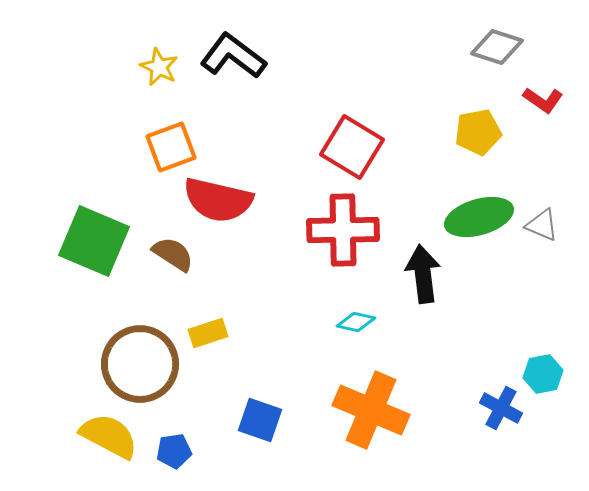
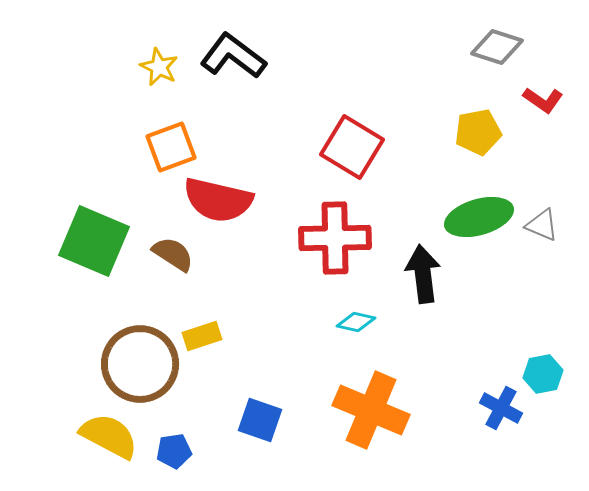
red cross: moved 8 px left, 8 px down
yellow rectangle: moved 6 px left, 3 px down
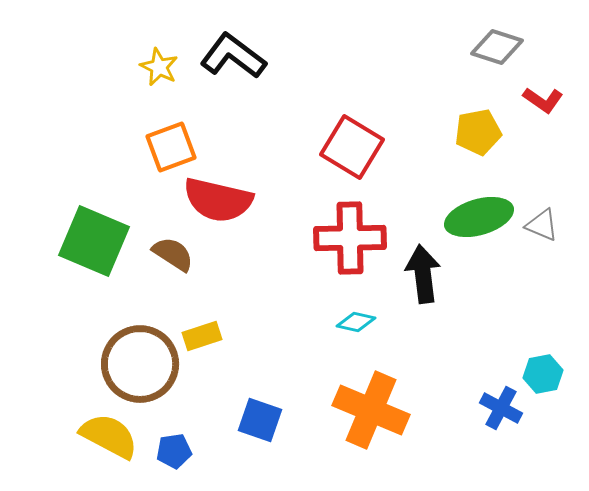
red cross: moved 15 px right
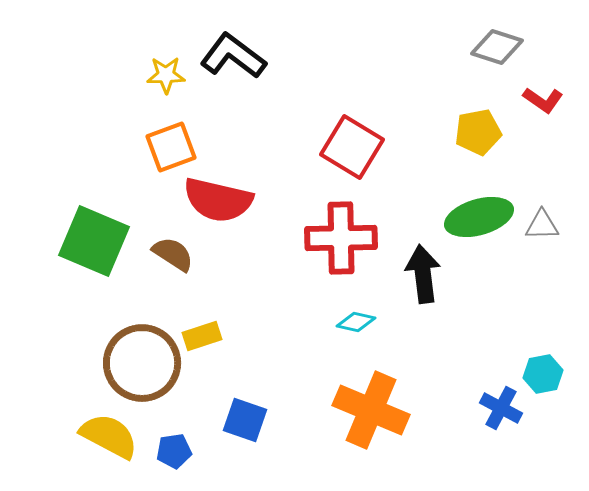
yellow star: moved 7 px right, 8 px down; rotated 27 degrees counterclockwise
gray triangle: rotated 24 degrees counterclockwise
red cross: moved 9 px left
brown circle: moved 2 px right, 1 px up
blue square: moved 15 px left
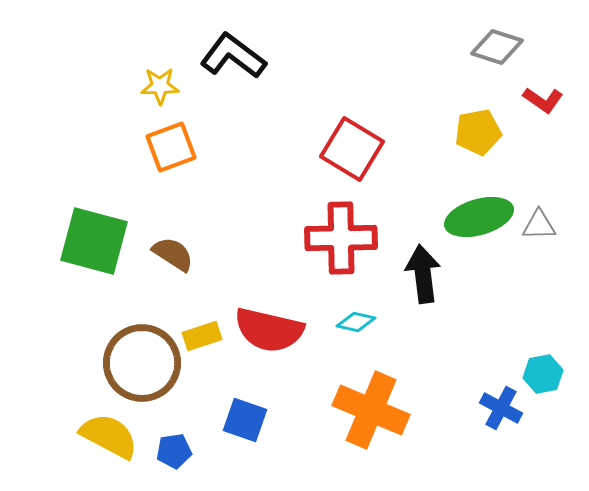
yellow star: moved 6 px left, 11 px down
red square: moved 2 px down
red semicircle: moved 51 px right, 130 px down
gray triangle: moved 3 px left
green square: rotated 8 degrees counterclockwise
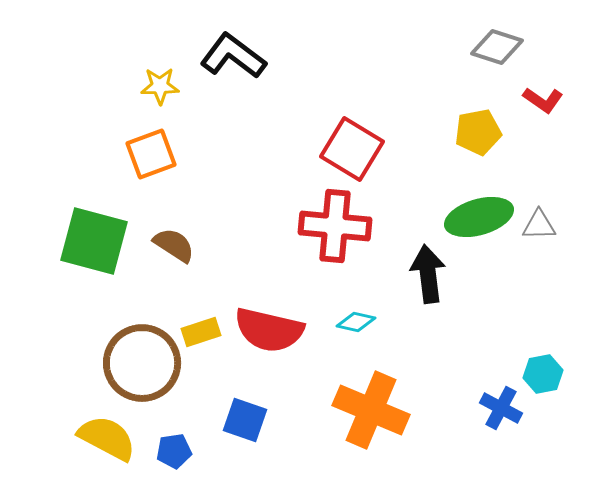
orange square: moved 20 px left, 7 px down
red cross: moved 6 px left, 12 px up; rotated 6 degrees clockwise
brown semicircle: moved 1 px right, 9 px up
black arrow: moved 5 px right
yellow rectangle: moved 1 px left, 4 px up
yellow semicircle: moved 2 px left, 2 px down
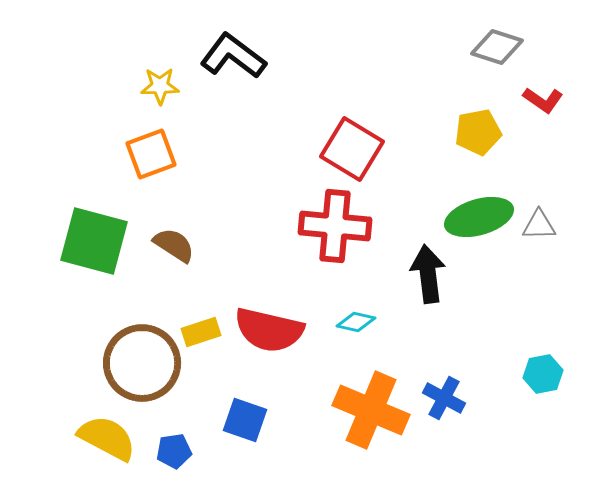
blue cross: moved 57 px left, 10 px up
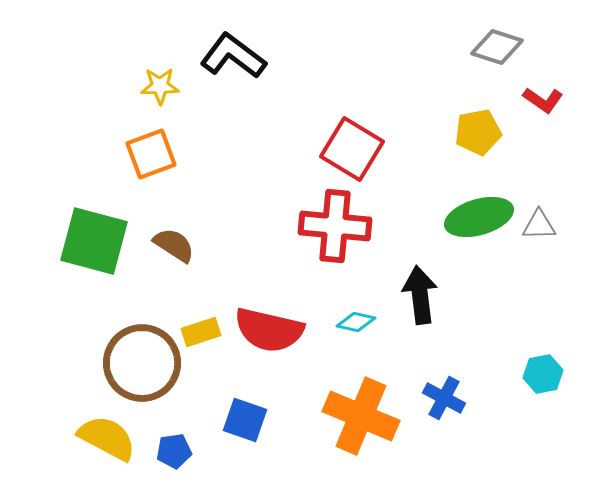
black arrow: moved 8 px left, 21 px down
orange cross: moved 10 px left, 6 px down
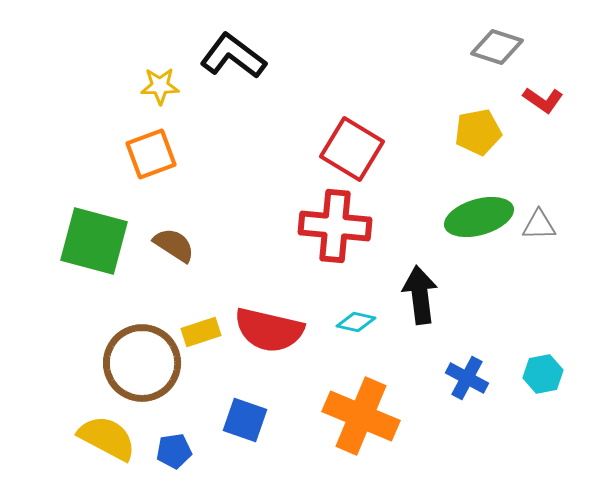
blue cross: moved 23 px right, 20 px up
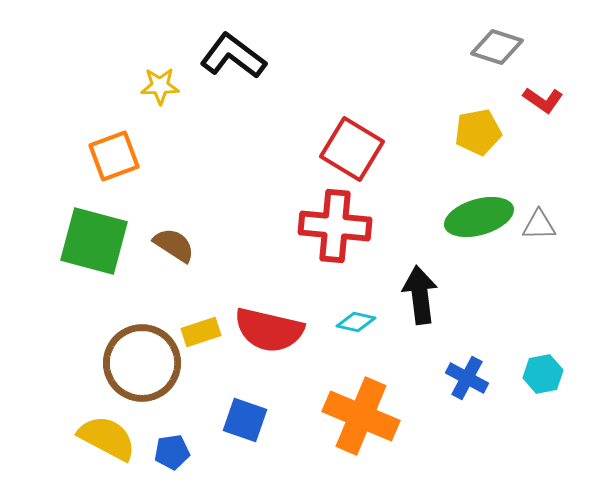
orange square: moved 37 px left, 2 px down
blue pentagon: moved 2 px left, 1 px down
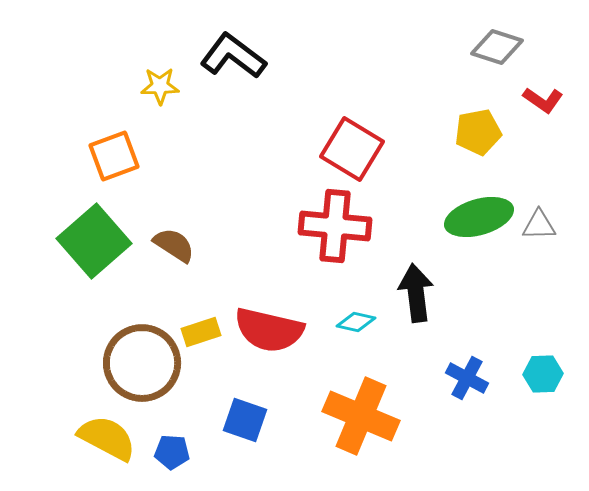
green square: rotated 34 degrees clockwise
black arrow: moved 4 px left, 2 px up
cyan hexagon: rotated 9 degrees clockwise
blue pentagon: rotated 12 degrees clockwise
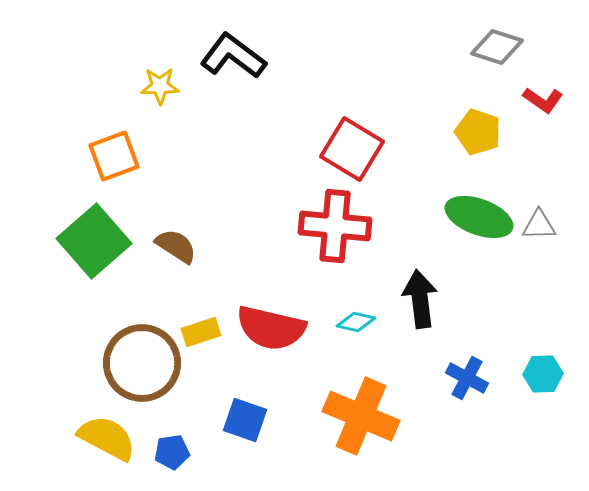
yellow pentagon: rotated 30 degrees clockwise
green ellipse: rotated 36 degrees clockwise
brown semicircle: moved 2 px right, 1 px down
black arrow: moved 4 px right, 6 px down
red semicircle: moved 2 px right, 2 px up
blue pentagon: rotated 12 degrees counterclockwise
